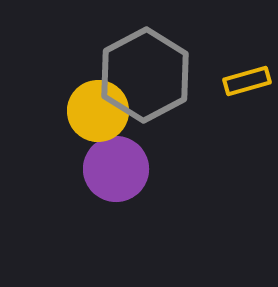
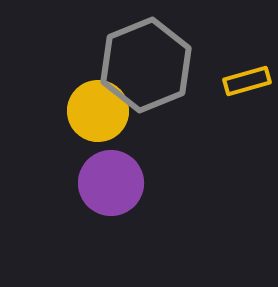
gray hexagon: moved 1 px right, 10 px up; rotated 6 degrees clockwise
purple circle: moved 5 px left, 14 px down
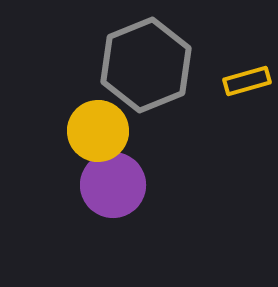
yellow circle: moved 20 px down
purple circle: moved 2 px right, 2 px down
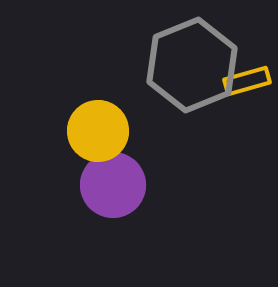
gray hexagon: moved 46 px right
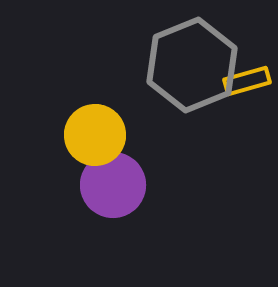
yellow circle: moved 3 px left, 4 px down
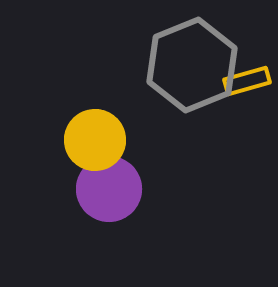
yellow circle: moved 5 px down
purple circle: moved 4 px left, 4 px down
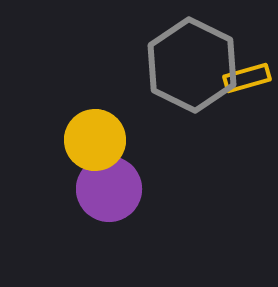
gray hexagon: rotated 12 degrees counterclockwise
yellow rectangle: moved 3 px up
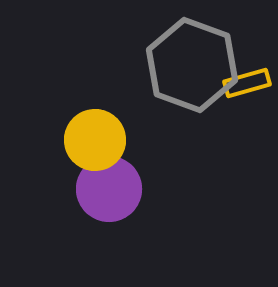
gray hexagon: rotated 6 degrees counterclockwise
yellow rectangle: moved 5 px down
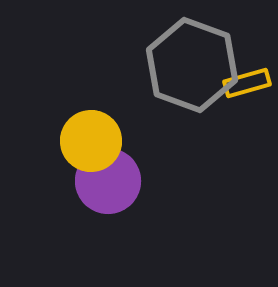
yellow circle: moved 4 px left, 1 px down
purple circle: moved 1 px left, 8 px up
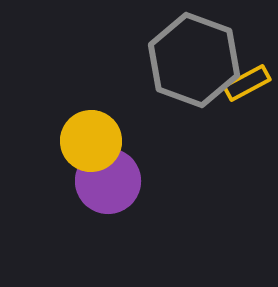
gray hexagon: moved 2 px right, 5 px up
yellow rectangle: rotated 12 degrees counterclockwise
